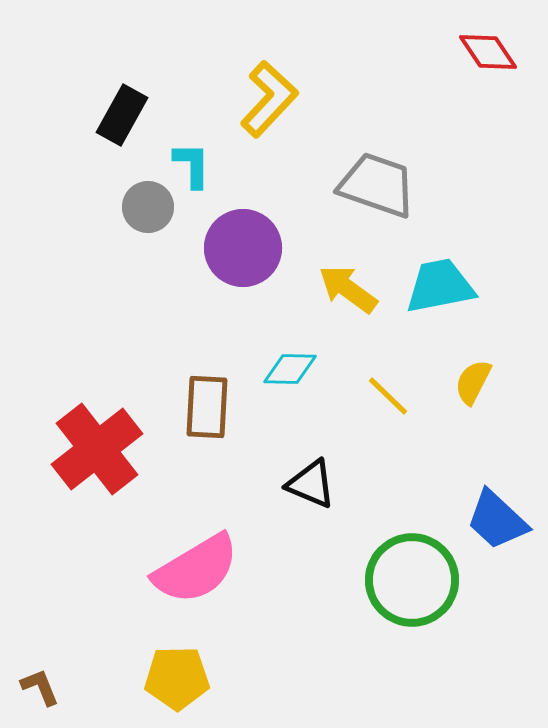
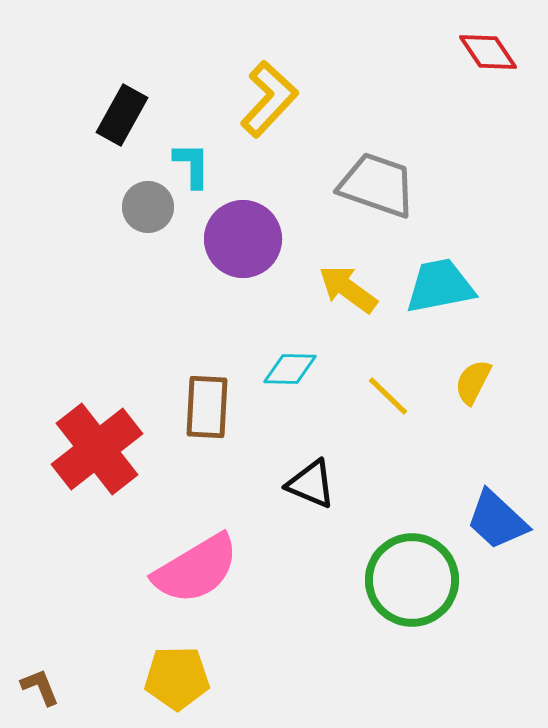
purple circle: moved 9 px up
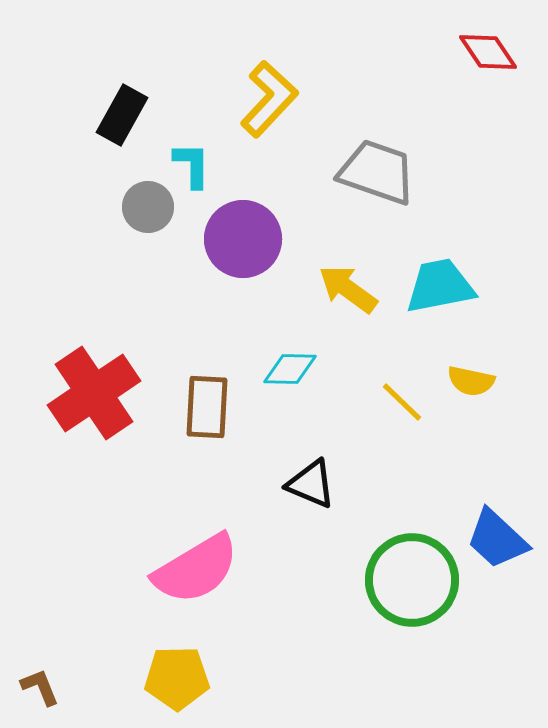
gray trapezoid: moved 13 px up
yellow semicircle: moved 2 px left, 1 px up; rotated 105 degrees counterclockwise
yellow line: moved 14 px right, 6 px down
red cross: moved 3 px left, 56 px up; rotated 4 degrees clockwise
blue trapezoid: moved 19 px down
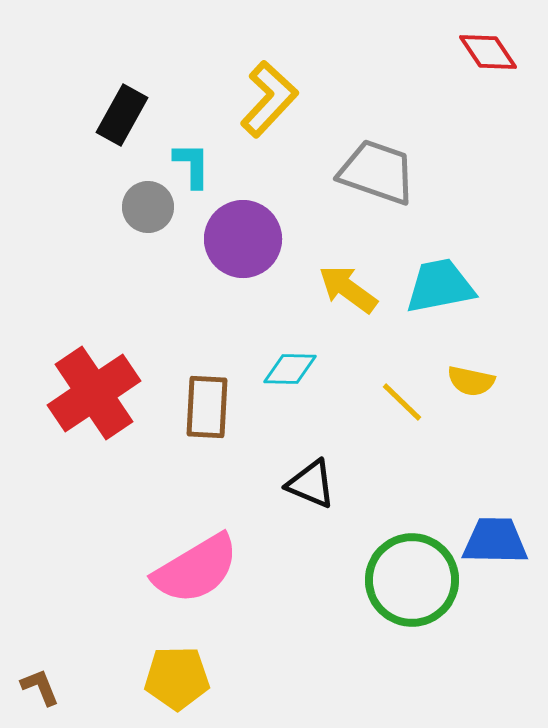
blue trapezoid: moved 2 px left, 2 px down; rotated 138 degrees clockwise
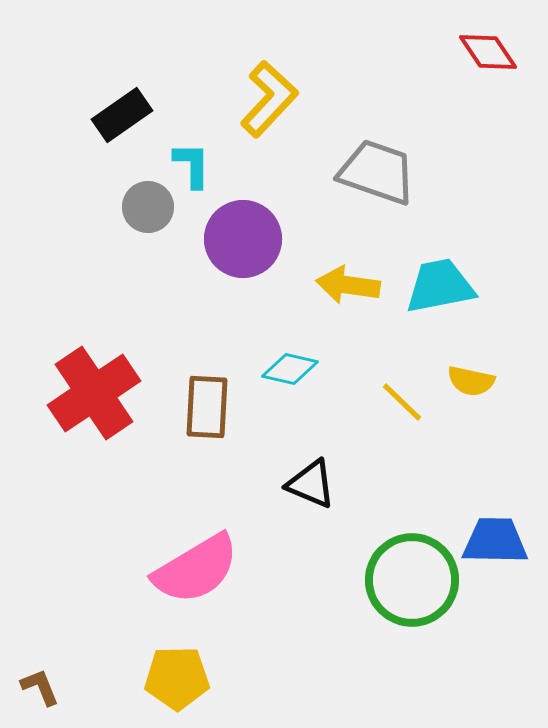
black rectangle: rotated 26 degrees clockwise
yellow arrow: moved 4 px up; rotated 28 degrees counterclockwise
cyan diamond: rotated 12 degrees clockwise
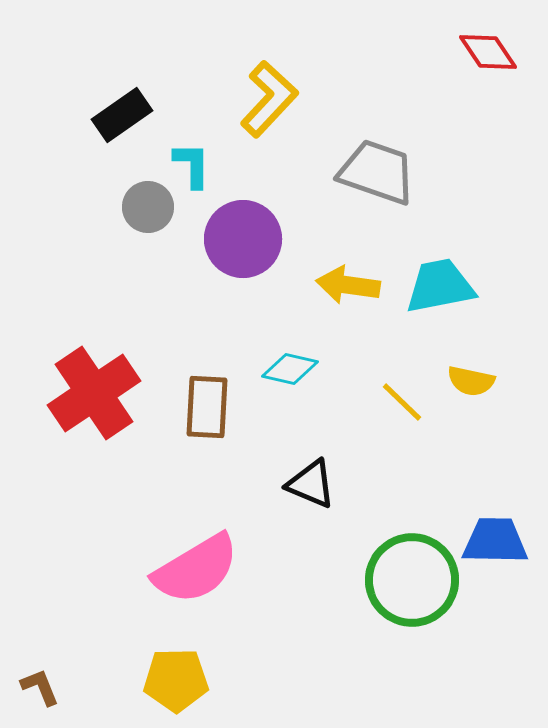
yellow pentagon: moved 1 px left, 2 px down
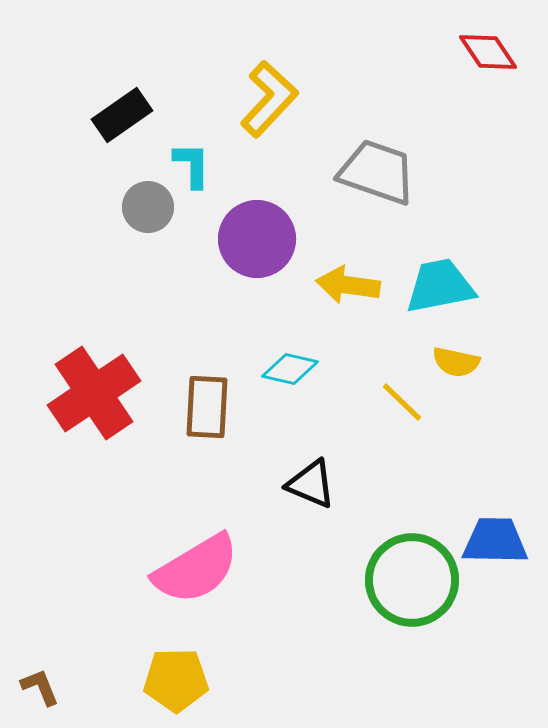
purple circle: moved 14 px right
yellow semicircle: moved 15 px left, 19 px up
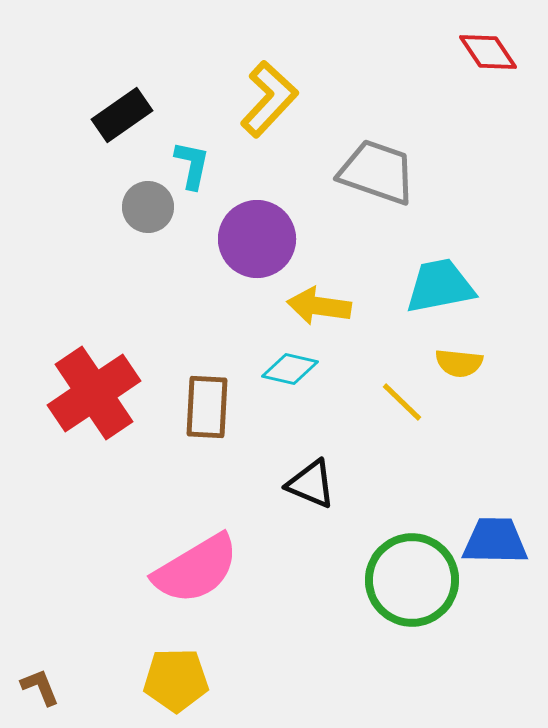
cyan L-shape: rotated 12 degrees clockwise
yellow arrow: moved 29 px left, 21 px down
yellow semicircle: moved 3 px right, 1 px down; rotated 6 degrees counterclockwise
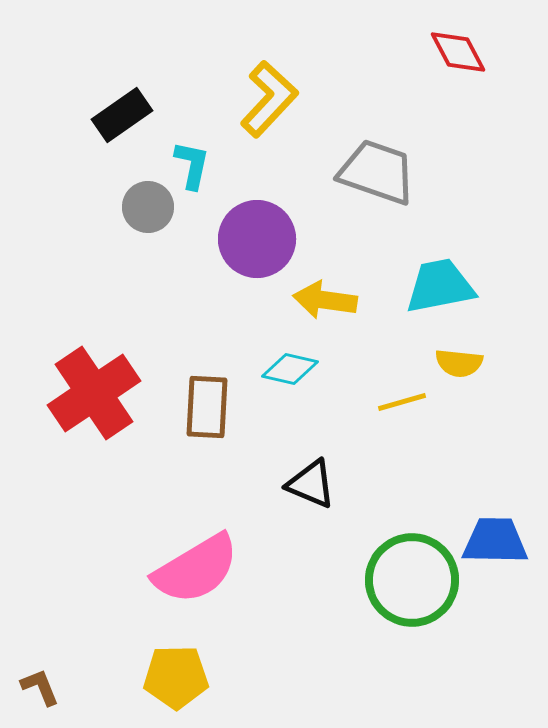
red diamond: moved 30 px left; rotated 6 degrees clockwise
yellow arrow: moved 6 px right, 6 px up
yellow line: rotated 60 degrees counterclockwise
yellow pentagon: moved 3 px up
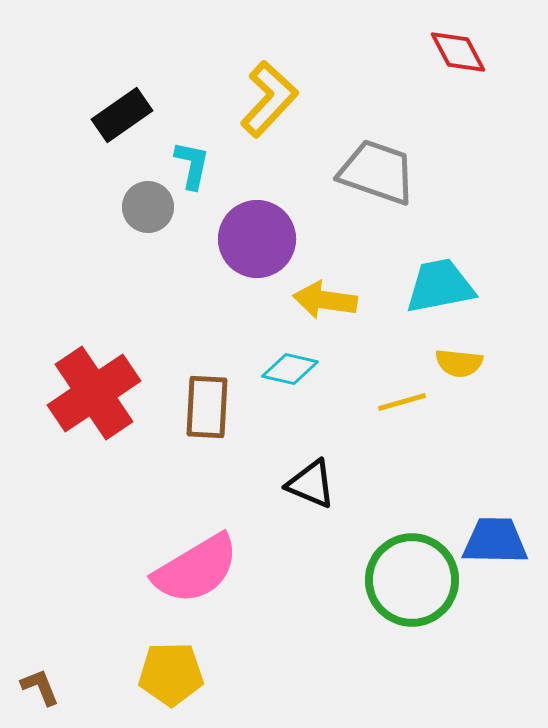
yellow pentagon: moved 5 px left, 3 px up
